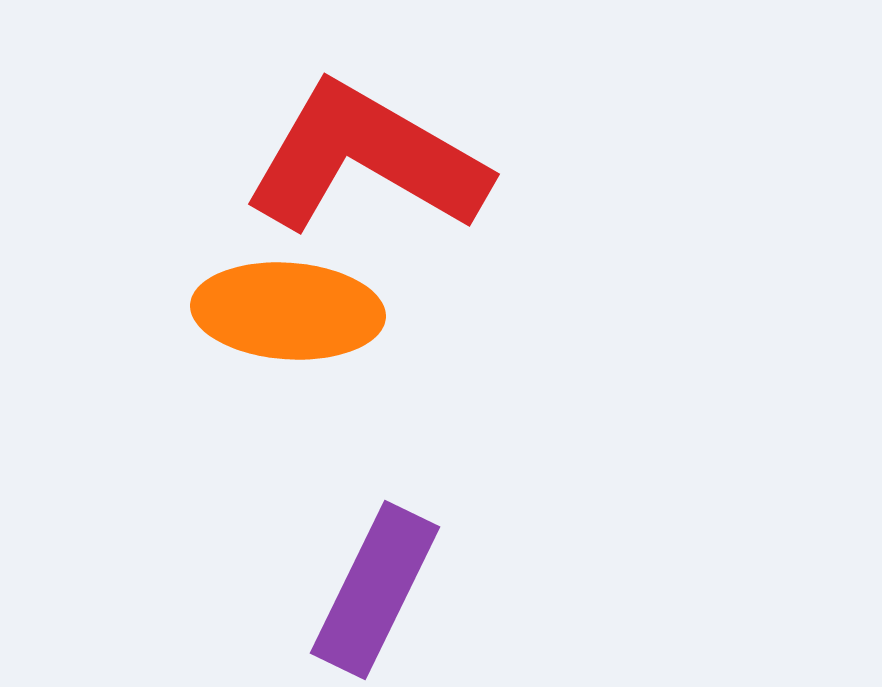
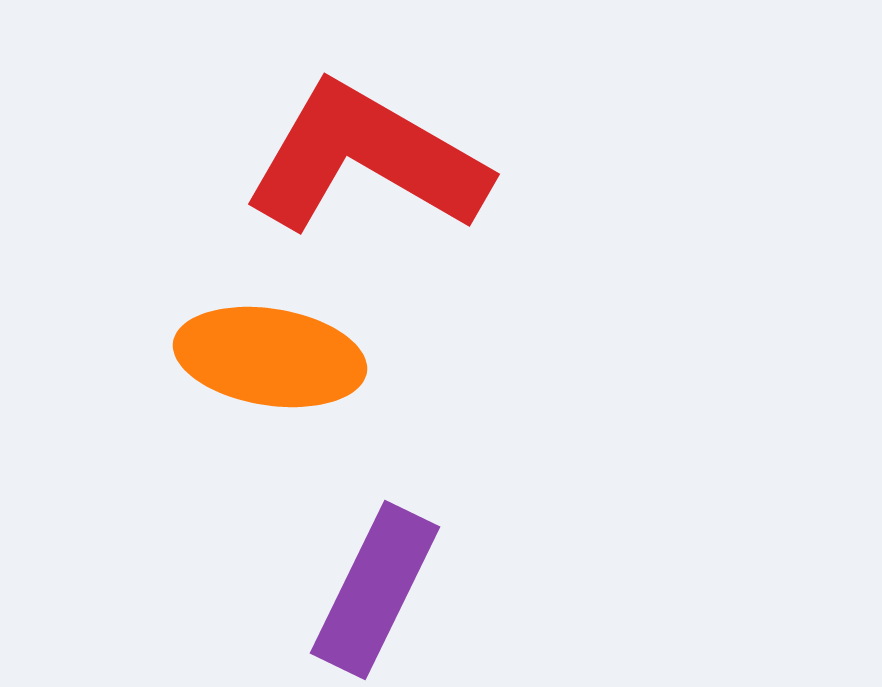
orange ellipse: moved 18 px left, 46 px down; rotated 5 degrees clockwise
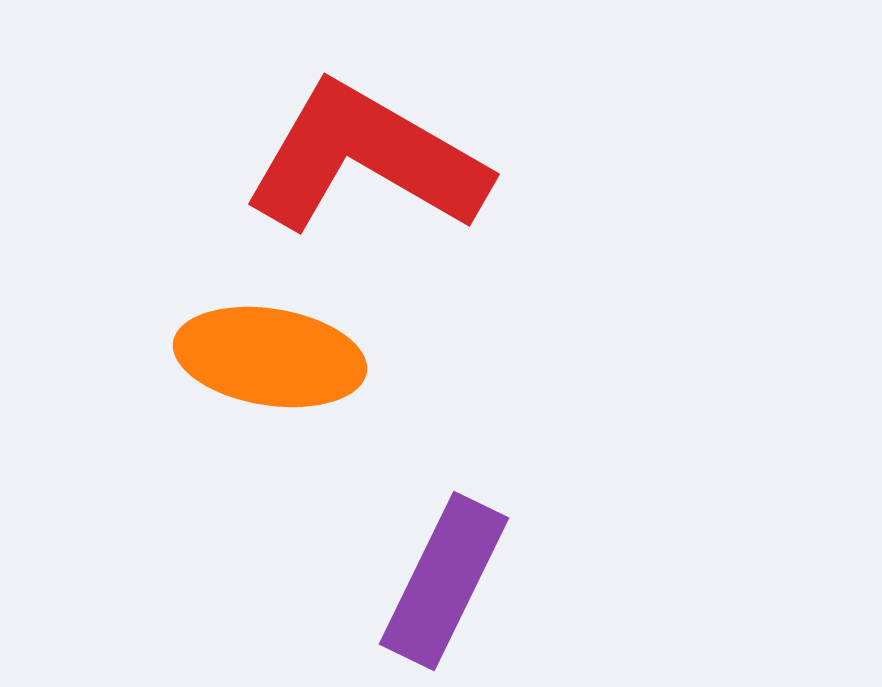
purple rectangle: moved 69 px right, 9 px up
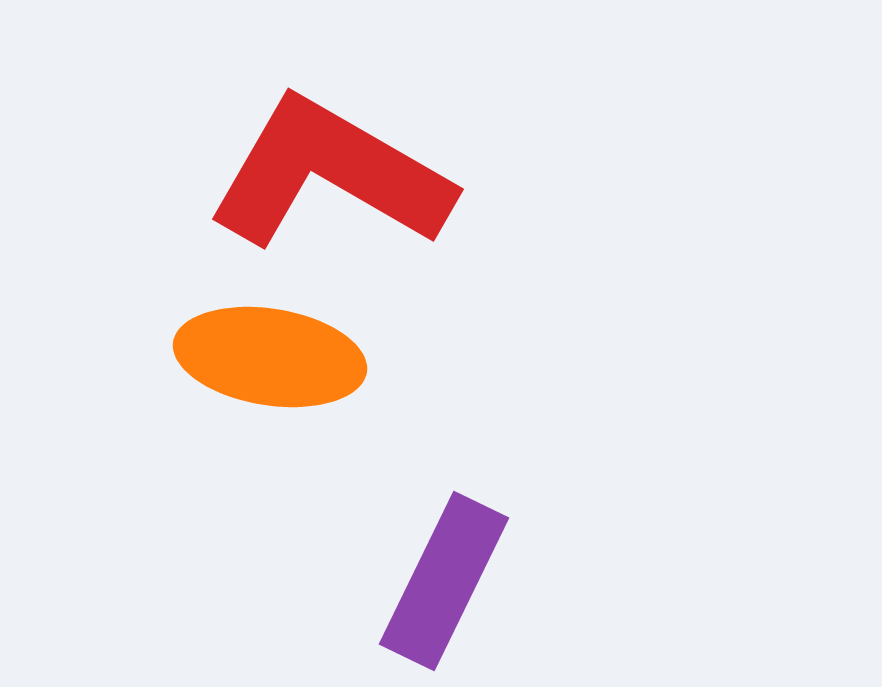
red L-shape: moved 36 px left, 15 px down
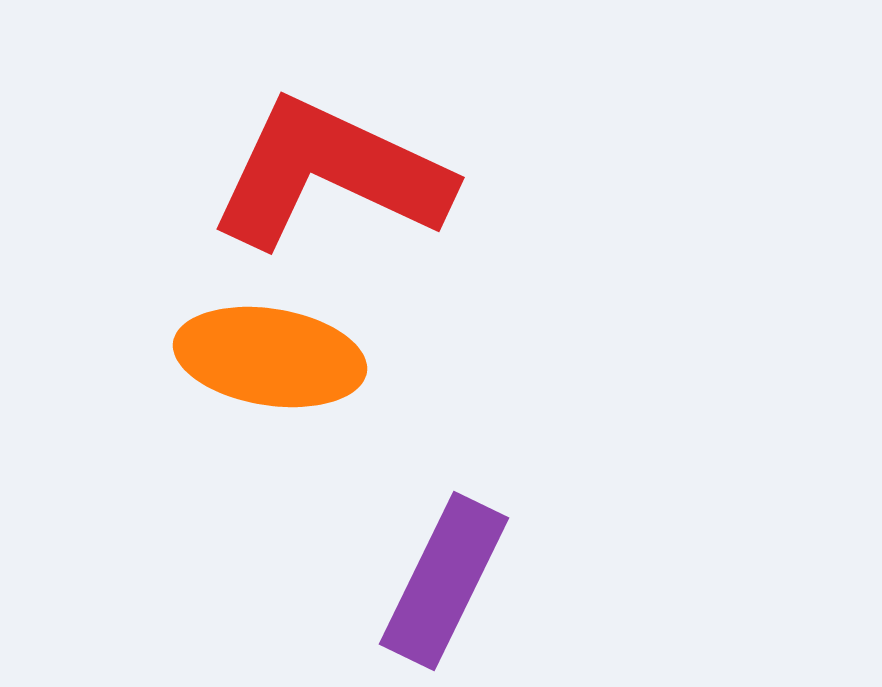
red L-shape: rotated 5 degrees counterclockwise
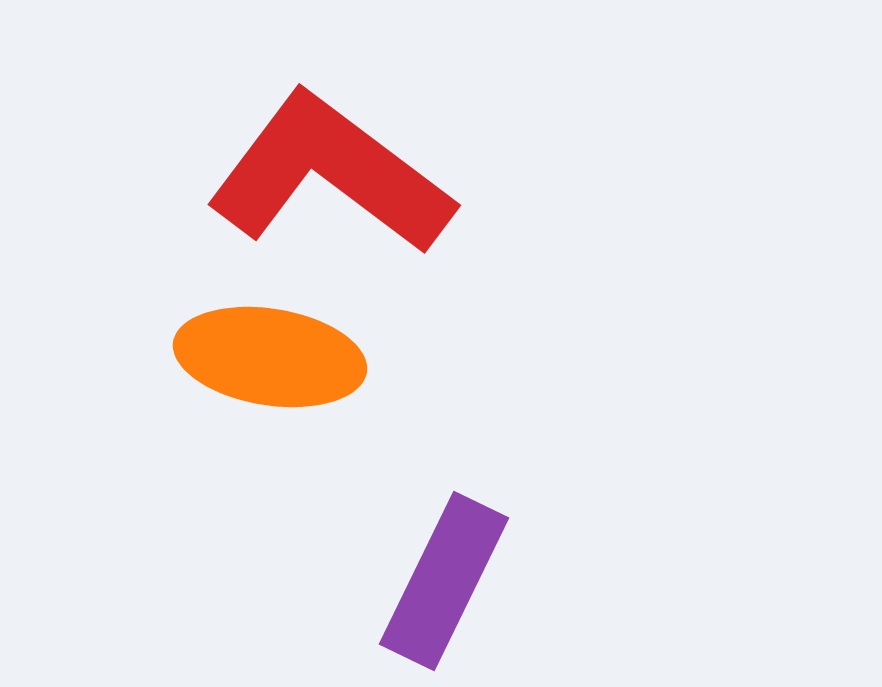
red L-shape: rotated 12 degrees clockwise
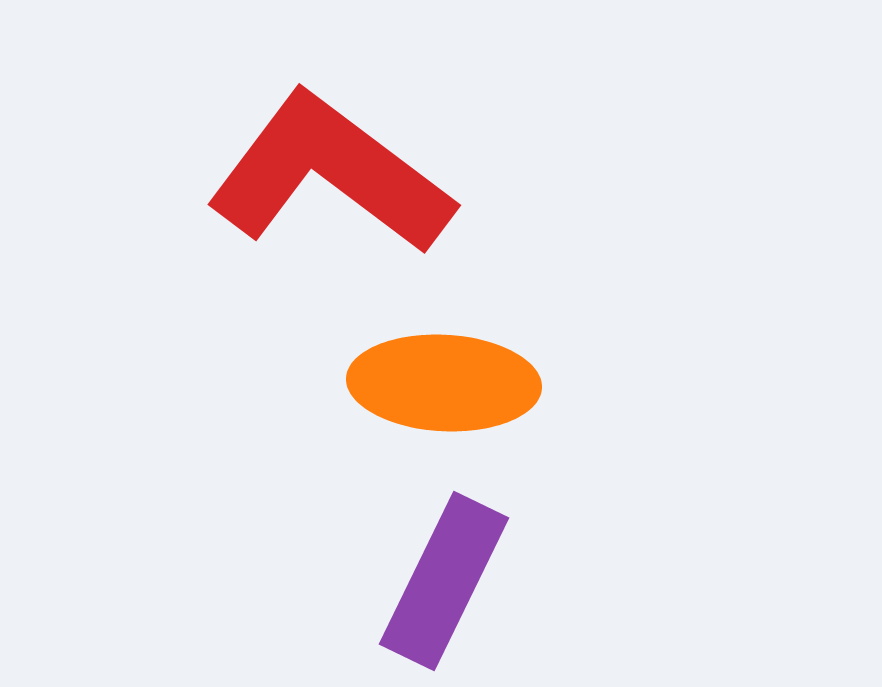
orange ellipse: moved 174 px right, 26 px down; rotated 6 degrees counterclockwise
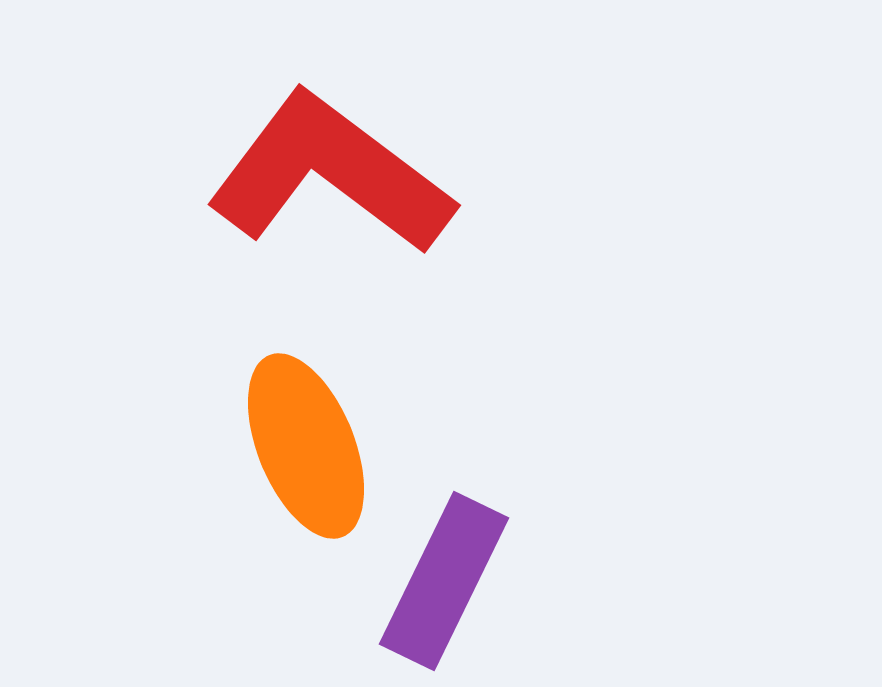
orange ellipse: moved 138 px left, 63 px down; rotated 65 degrees clockwise
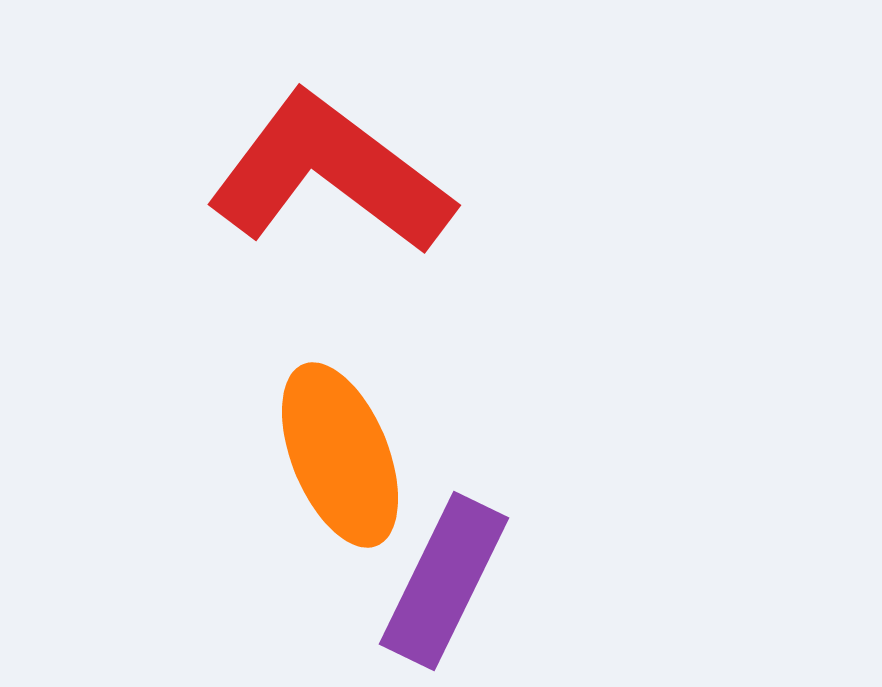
orange ellipse: moved 34 px right, 9 px down
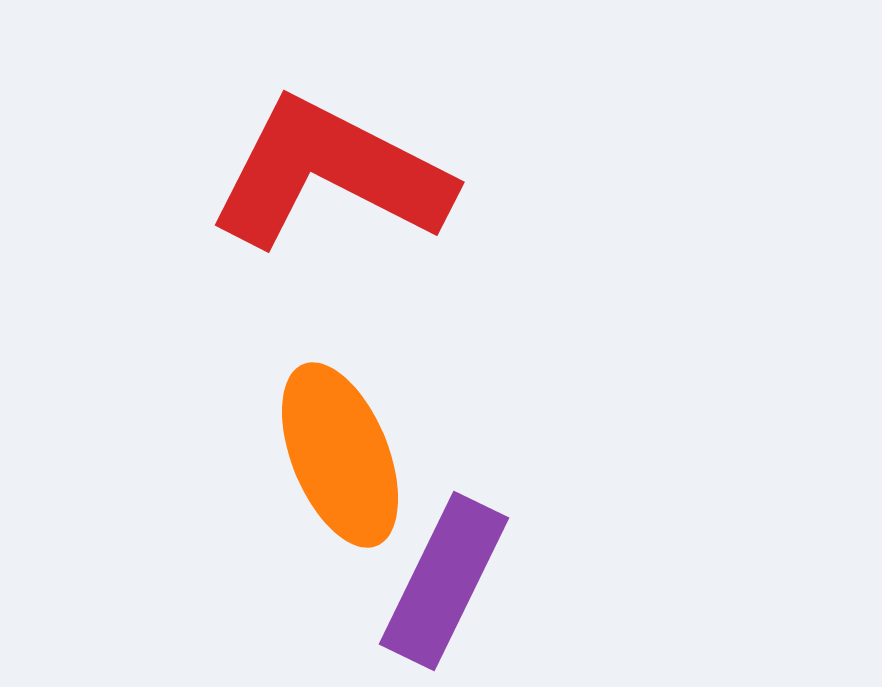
red L-shape: rotated 10 degrees counterclockwise
